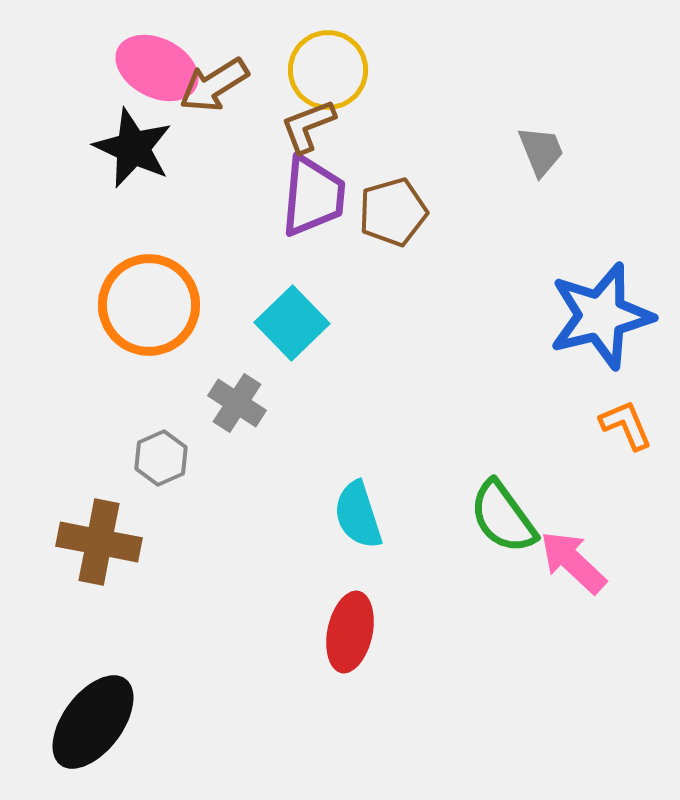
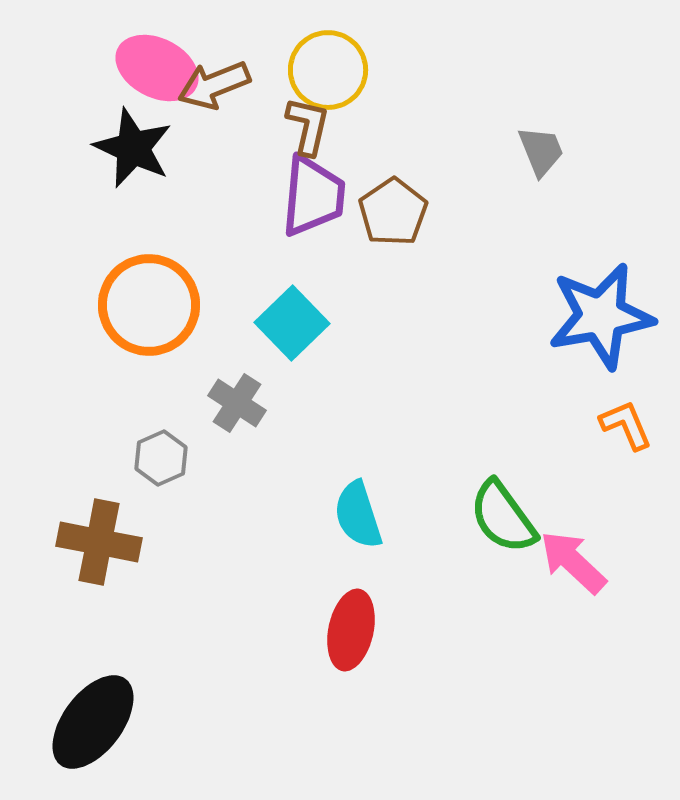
brown arrow: rotated 10 degrees clockwise
brown L-shape: rotated 124 degrees clockwise
brown pentagon: rotated 18 degrees counterclockwise
blue star: rotated 4 degrees clockwise
red ellipse: moved 1 px right, 2 px up
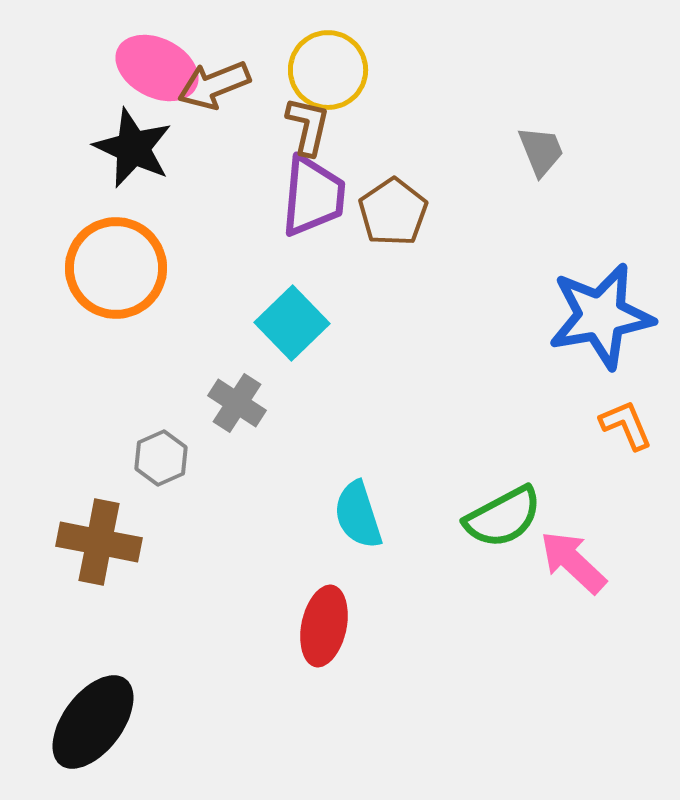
orange circle: moved 33 px left, 37 px up
green semicircle: rotated 82 degrees counterclockwise
red ellipse: moved 27 px left, 4 px up
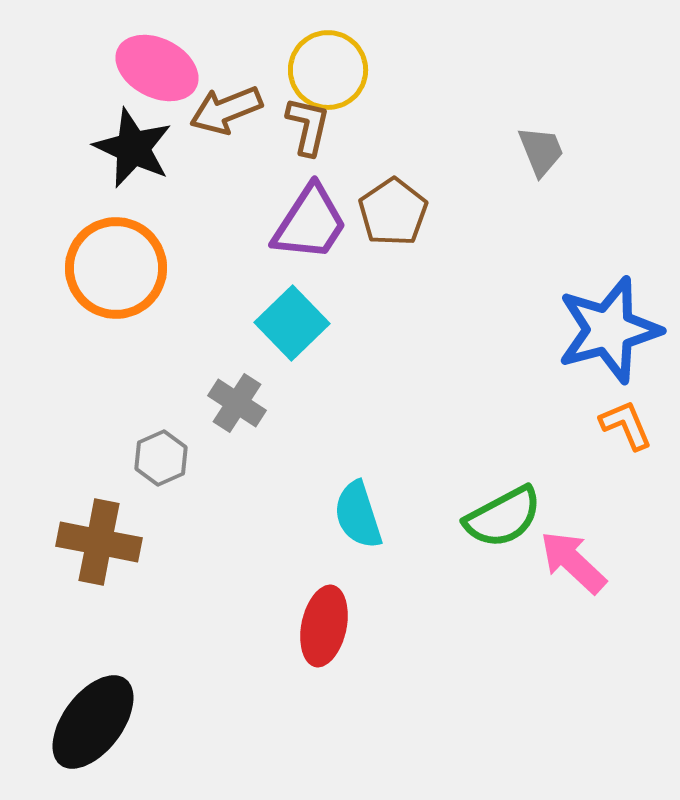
brown arrow: moved 12 px right, 25 px down
purple trapezoid: moved 3 px left, 27 px down; rotated 28 degrees clockwise
blue star: moved 8 px right, 14 px down; rotated 5 degrees counterclockwise
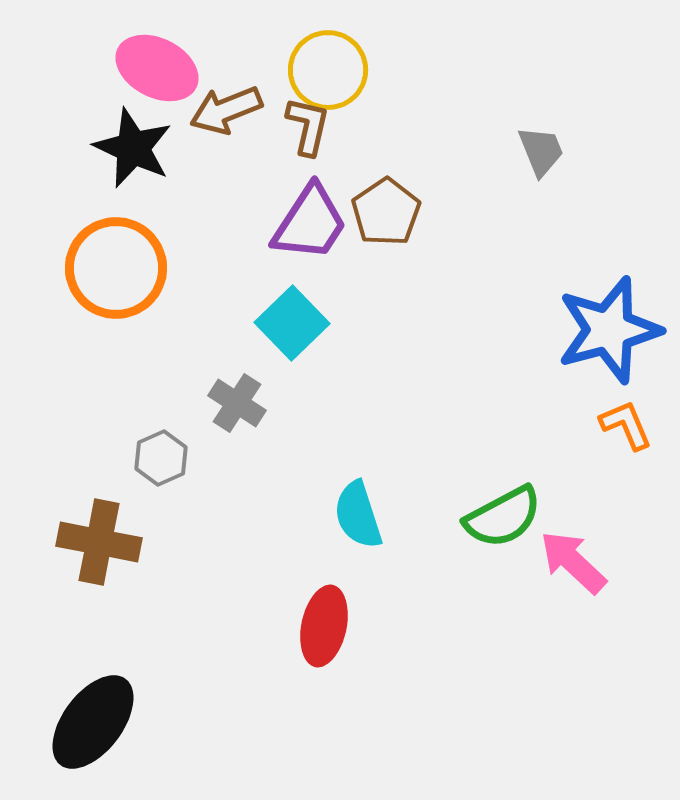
brown pentagon: moved 7 px left
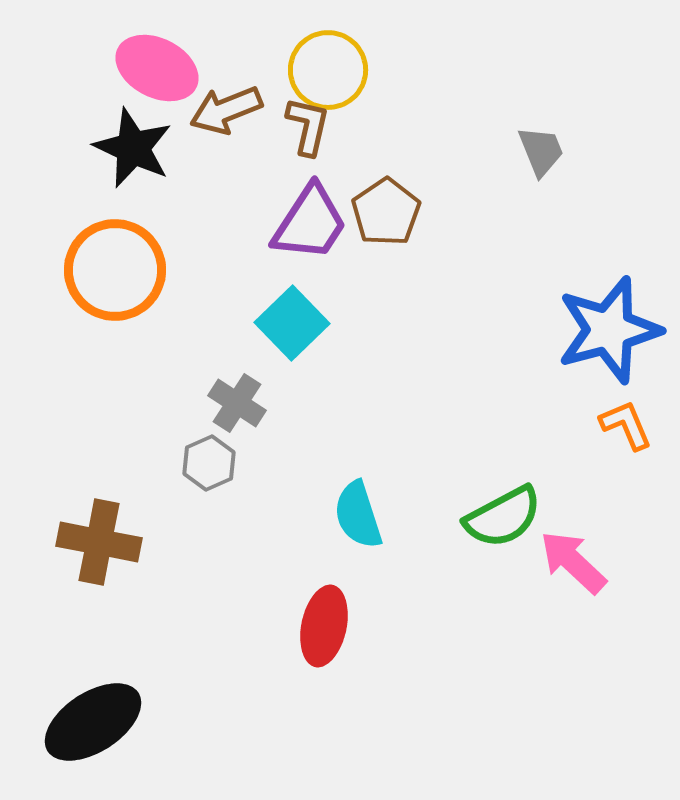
orange circle: moved 1 px left, 2 px down
gray hexagon: moved 48 px right, 5 px down
black ellipse: rotated 20 degrees clockwise
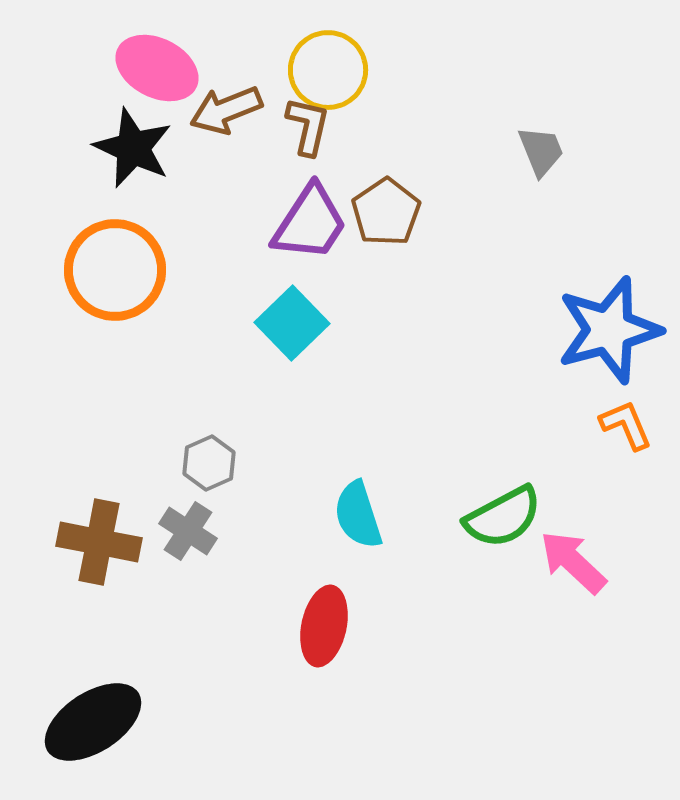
gray cross: moved 49 px left, 128 px down
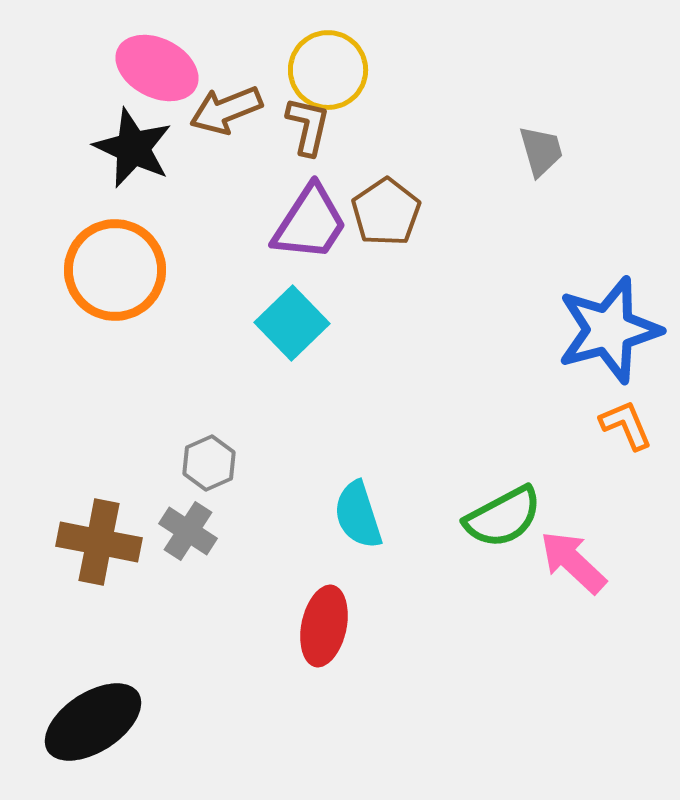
gray trapezoid: rotated 6 degrees clockwise
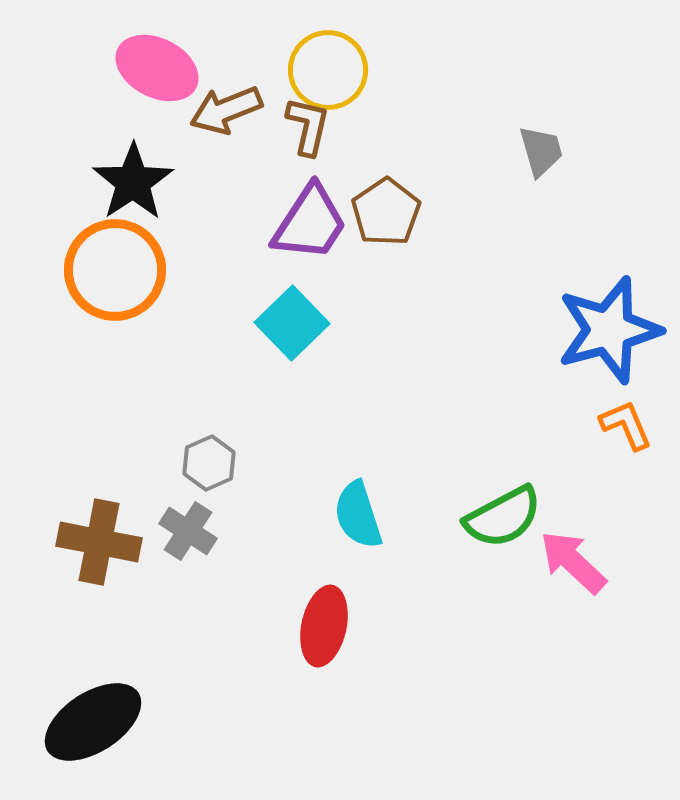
black star: moved 34 px down; rotated 14 degrees clockwise
